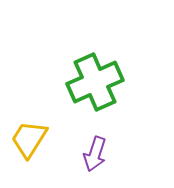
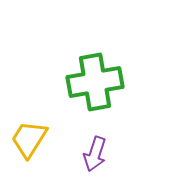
green cross: rotated 14 degrees clockwise
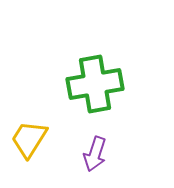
green cross: moved 2 px down
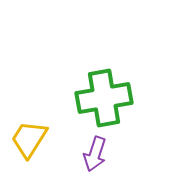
green cross: moved 9 px right, 14 px down
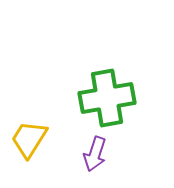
green cross: moved 3 px right
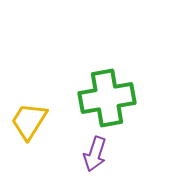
yellow trapezoid: moved 18 px up
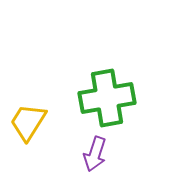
yellow trapezoid: moved 1 px left, 1 px down
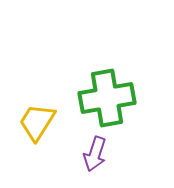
yellow trapezoid: moved 9 px right
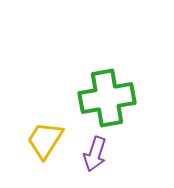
yellow trapezoid: moved 8 px right, 18 px down
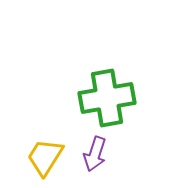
yellow trapezoid: moved 17 px down
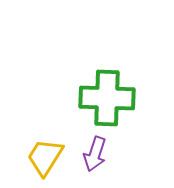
green cross: rotated 12 degrees clockwise
